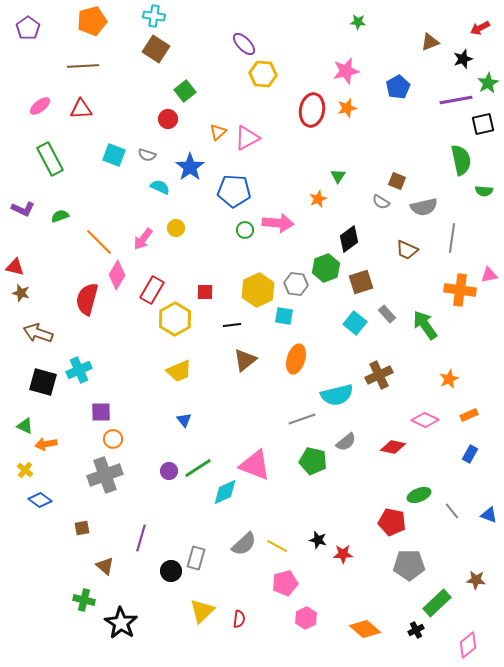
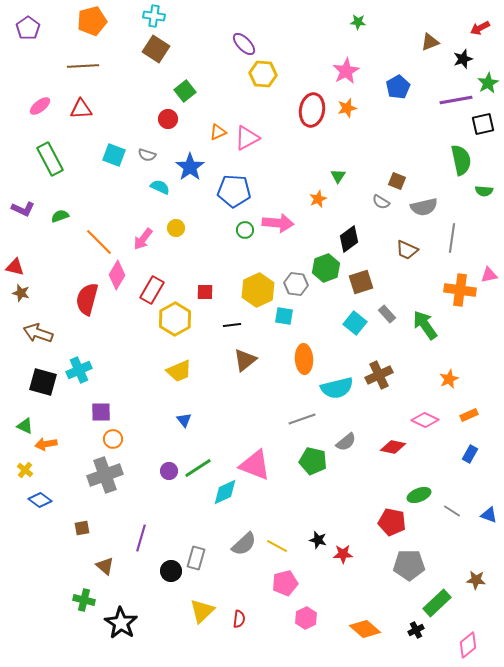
pink star at (346, 71): rotated 16 degrees counterclockwise
orange triangle at (218, 132): rotated 18 degrees clockwise
orange ellipse at (296, 359): moved 8 px right; rotated 20 degrees counterclockwise
cyan semicircle at (337, 395): moved 7 px up
gray line at (452, 511): rotated 18 degrees counterclockwise
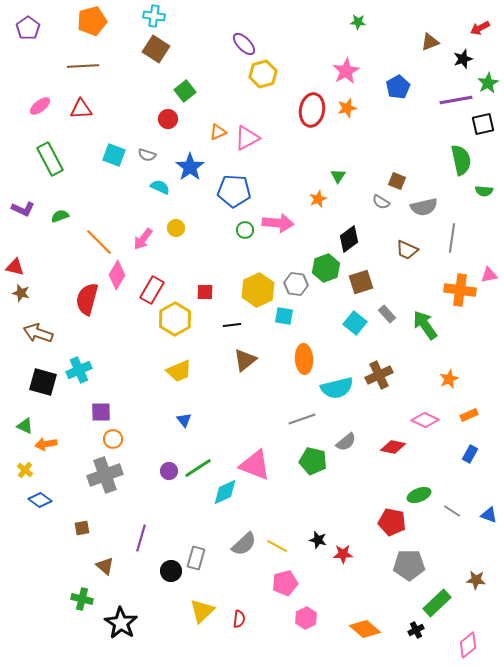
yellow hexagon at (263, 74): rotated 20 degrees counterclockwise
green cross at (84, 600): moved 2 px left, 1 px up
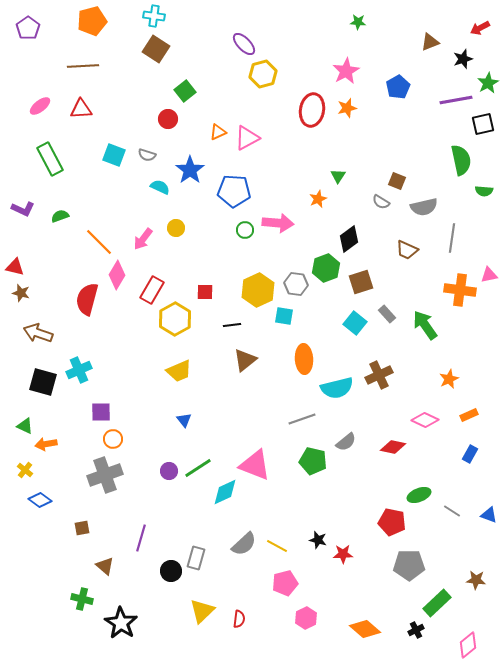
blue star at (190, 167): moved 3 px down
